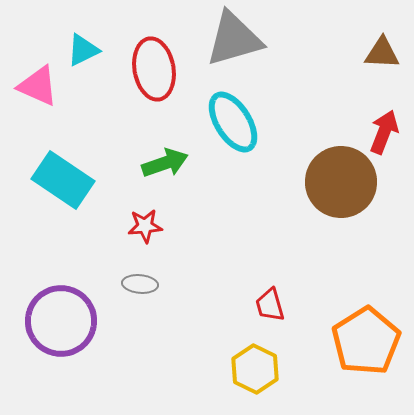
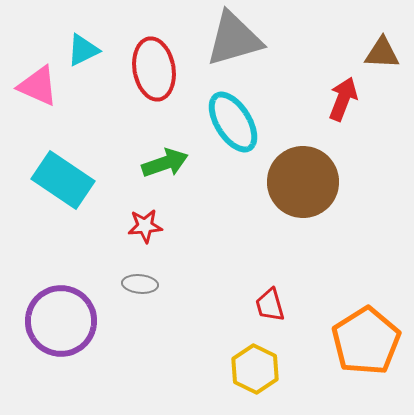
red arrow: moved 41 px left, 33 px up
brown circle: moved 38 px left
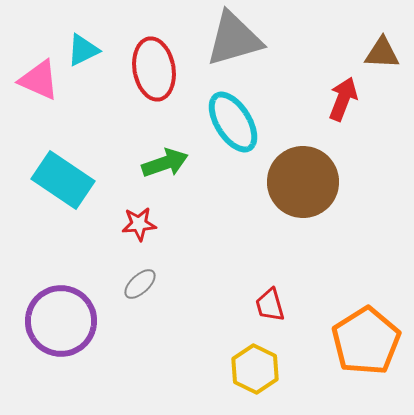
pink triangle: moved 1 px right, 6 px up
red star: moved 6 px left, 2 px up
gray ellipse: rotated 48 degrees counterclockwise
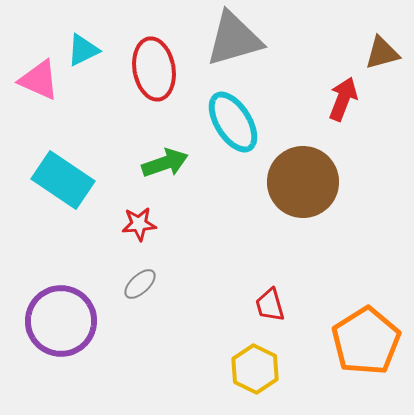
brown triangle: rotated 18 degrees counterclockwise
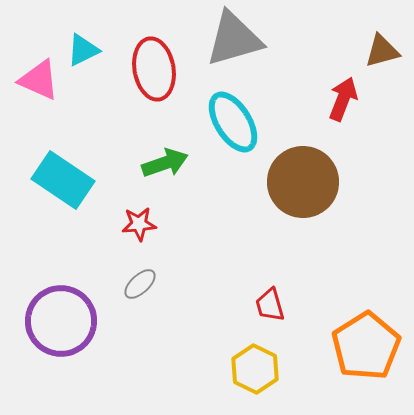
brown triangle: moved 2 px up
orange pentagon: moved 5 px down
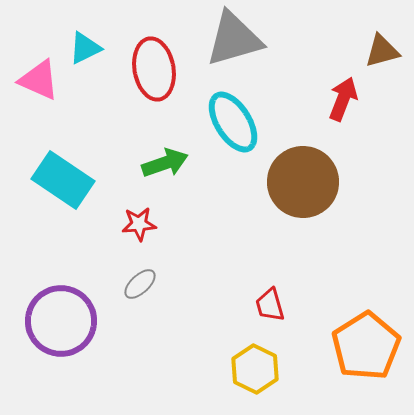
cyan triangle: moved 2 px right, 2 px up
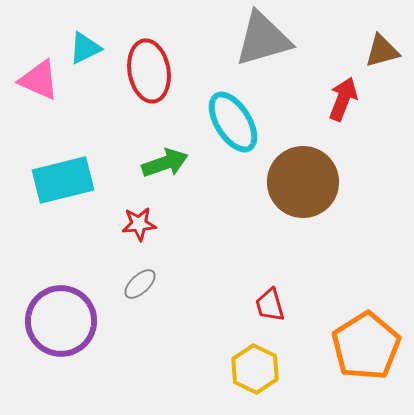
gray triangle: moved 29 px right
red ellipse: moved 5 px left, 2 px down
cyan rectangle: rotated 48 degrees counterclockwise
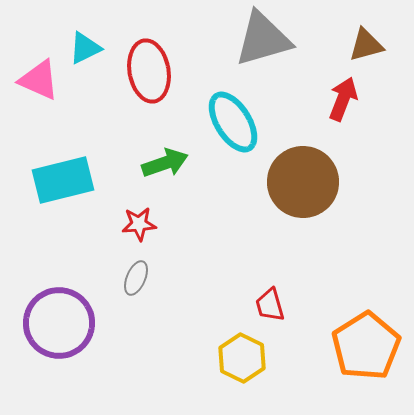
brown triangle: moved 16 px left, 6 px up
gray ellipse: moved 4 px left, 6 px up; rotated 24 degrees counterclockwise
purple circle: moved 2 px left, 2 px down
yellow hexagon: moved 13 px left, 11 px up
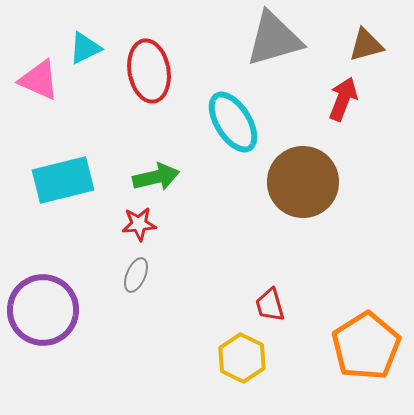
gray triangle: moved 11 px right
green arrow: moved 9 px left, 14 px down; rotated 6 degrees clockwise
gray ellipse: moved 3 px up
purple circle: moved 16 px left, 13 px up
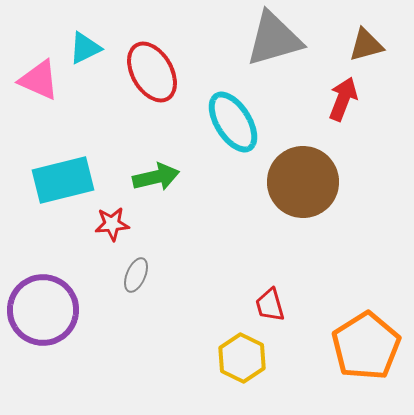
red ellipse: moved 3 px right, 1 px down; rotated 20 degrees counterclockwise
red star: moved 27 px left
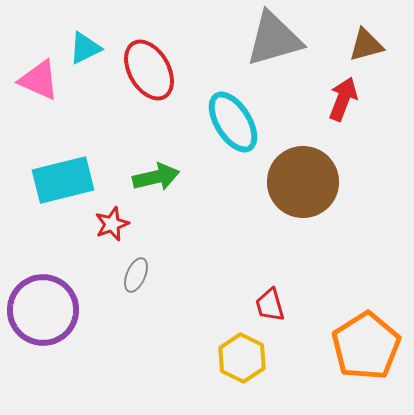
red ellipse: moved 3 px left, 2 px up
red star: rotated 16 degrees counterclockwise
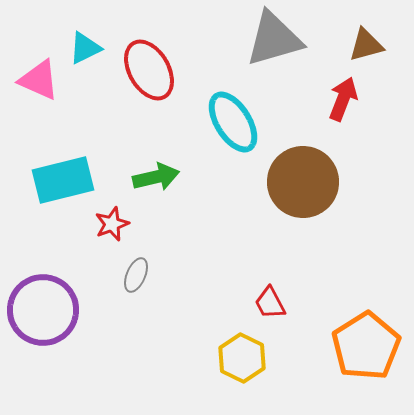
red trapezoid: moved 2 px up; rotated 12 degrees counterclockwise
